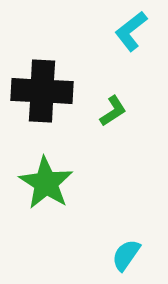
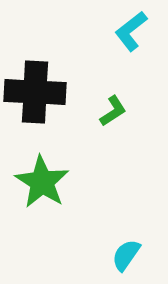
black cross: moved 7 px left, 1 px down
green star: moved 4 px left, 1 px up
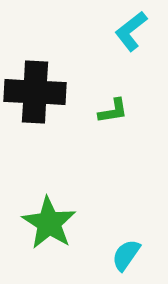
green L-shape: rotated 24 degrees clockwise
green star: moved 7 px right, 41 px down
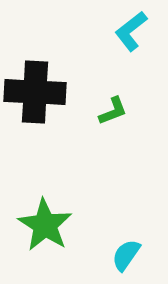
green L-shape: rotated 12 degrees counterclockwise
green star: moved 4 px left, 2 px down
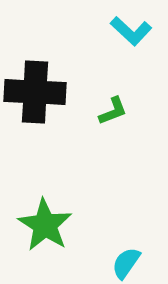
cyan L-shape: rotated 99 degrees counterclockwise
cyan semicircle: moved 8 px down
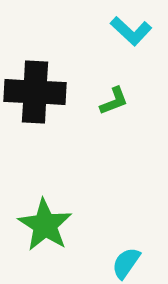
green L-shape: moved 1 px right, 10 px up
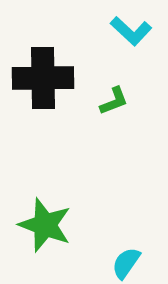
black cross: moved 8 px right, 14 px up; rotated 4 degrees counterclockwise
green star: rotated 12 degrees counterclockwise
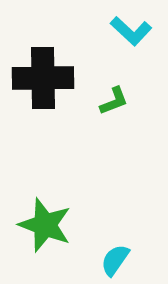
cyan semicircle: moved 11 px left, 3 px up
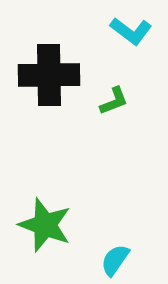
cyan L-shape: rotated 6 degrees counterclockwise
black cross: moved 6 px right, 3 px up
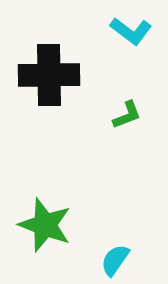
green L-shape: moved 13 px right, 14 px down
